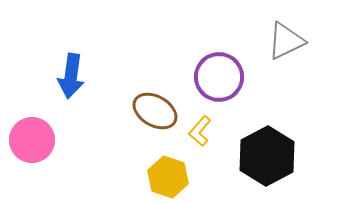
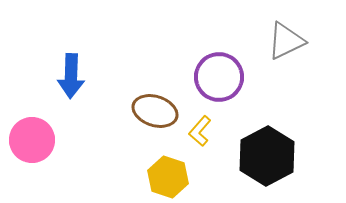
blue arrow: rotated 6 degrees counterclockwise
brown ellipse: rotated 12 degrees counterclockwise
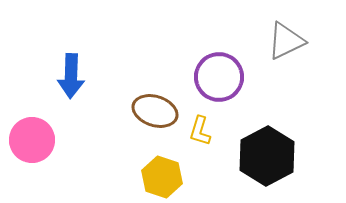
yellow L-shape: rotated 24 degrees counterclockwise
yellow hexagon: moved 6 px left
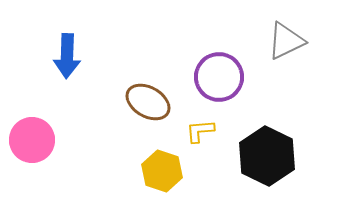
blue arrow: moved 4 px left, 20 px up
brown ellipse: moved 7 px left, 9 px up; rotated 12 degrees clockwise
yellow L-shape: rotated 68 degrees clockwise
black hexagon: rotated 6 degrees counterclockwise
yellow hexagon: moved 6 px up
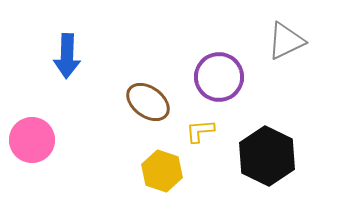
brown ellipse: rotated 6 degrees clockwise
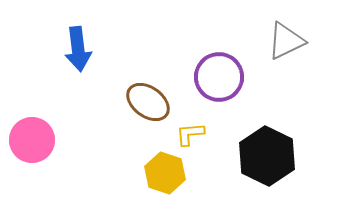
blue arrow: moved 11 px right, 7 px up; rotated 9 degrees counterclockwise
yellow L-shape: moved 10 px left, 3 px down
yellow hexagon: moved 3 px right, 2 px down
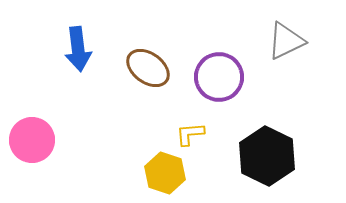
brown ellipse: moved 34 px up
